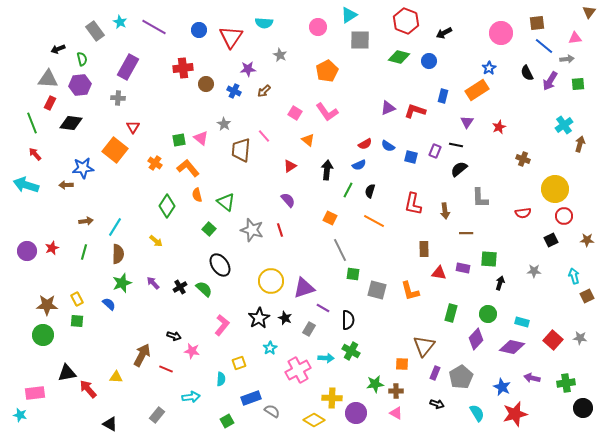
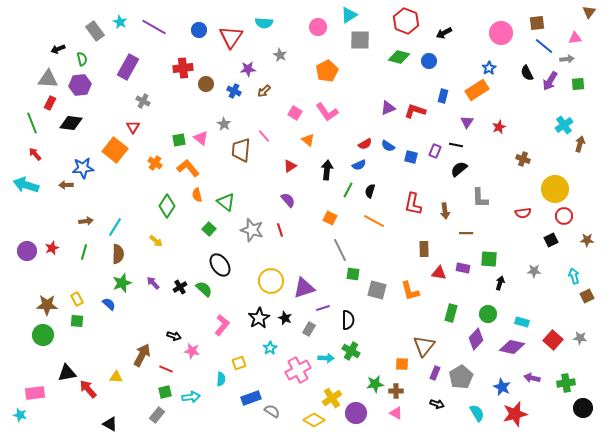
gray cross at (118, 98): moved 25 px right, 3 px down; rotated 24 degrees clockwise
purple line at (323, 308): rotated 48 degrees counterclockwise
yellow cross at (332, 398): rotated 36 degrees counterclockwise
green square at (227, 421): moved 62 px left, 29 px up; rotated 16 degrees clockwise
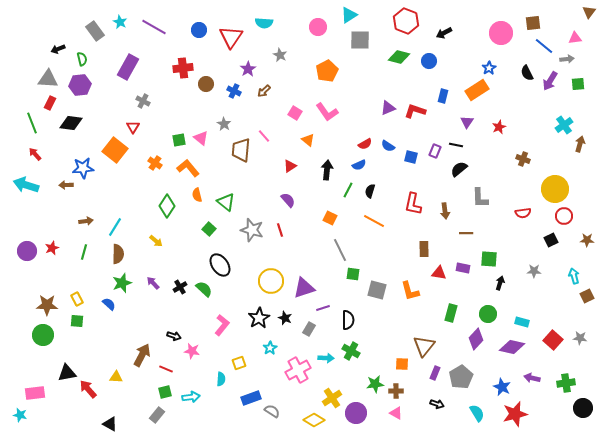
brown square at (537, 23): moved 4 px left
purple star at (248, 69): rotated 28 degrees counterclockwise
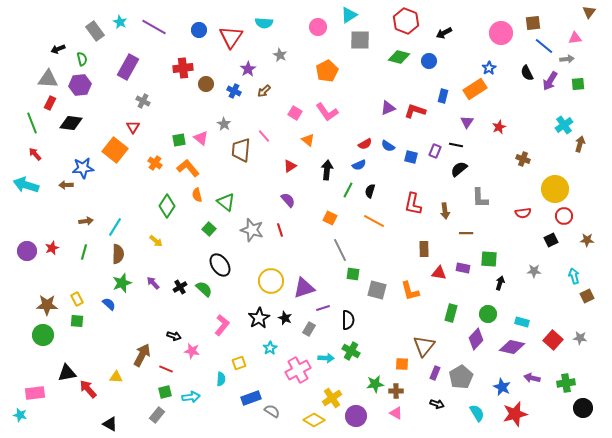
orange rectangle at (477, 90): moved 2 px left, 1 px up
purple circle at (356, 413): moved 3 px down
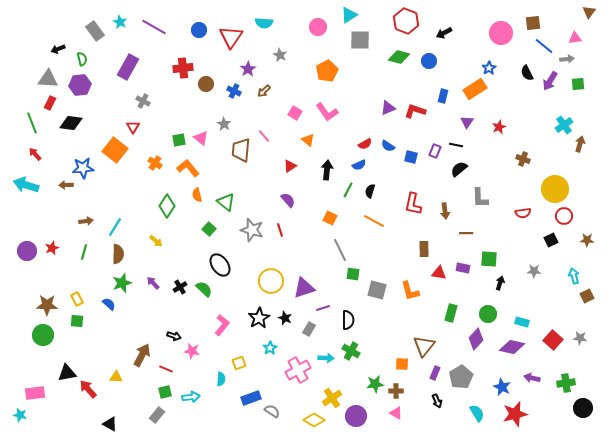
black arrow at (437, 404): moved 3 px up; rotated 48 degrees clockwise
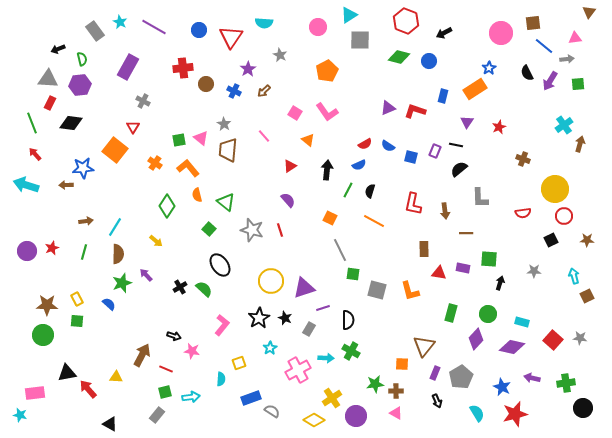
brown trapezoid at (241, 150): moved 13 px left
purple arrow at (153, 283): moved 7 px left, 8 px up
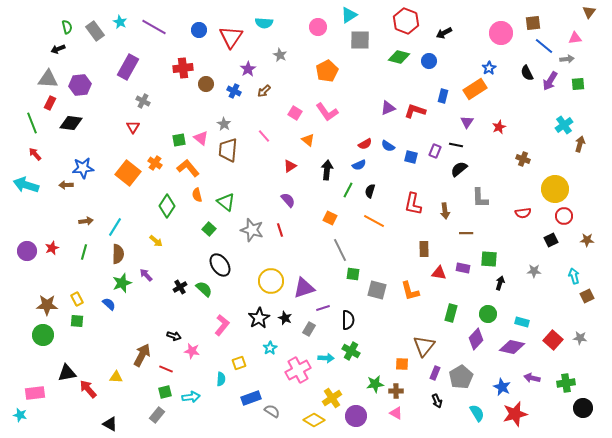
green semicircle at (82, 59): moved 15 px left, 32 px up
orange square at (115, 150): moved 13 px right, 23 px down
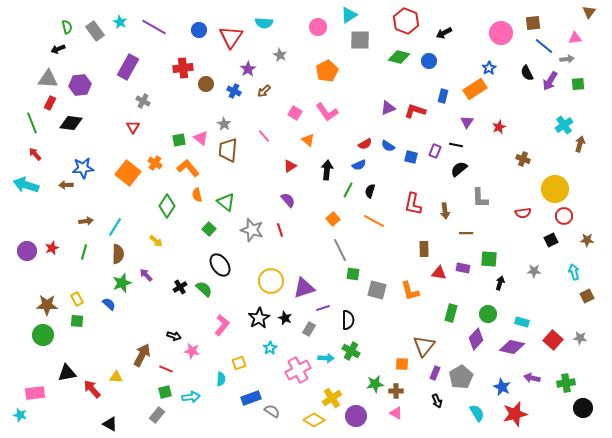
orange square at (330, 218): moved 3 px right, 1 px down; rotated 24 degrees clockwise
cyan arrow at (574, 276): moved 4 px up
red arrow at (88, 389): moved 4 px right
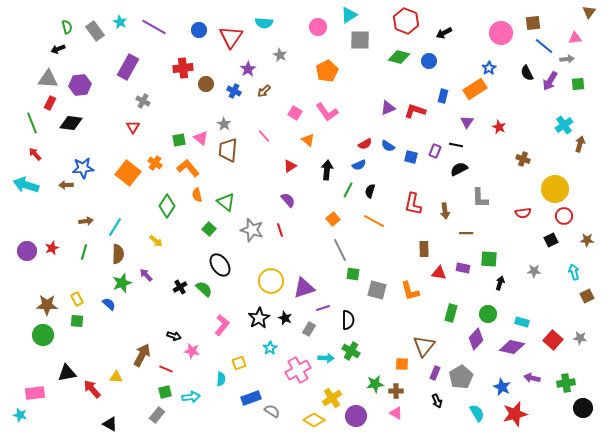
red star at (499, 127): rotated 24 degrees counterclockwise
black semicircle at (459, 169): rotated 12 degrees clockwise
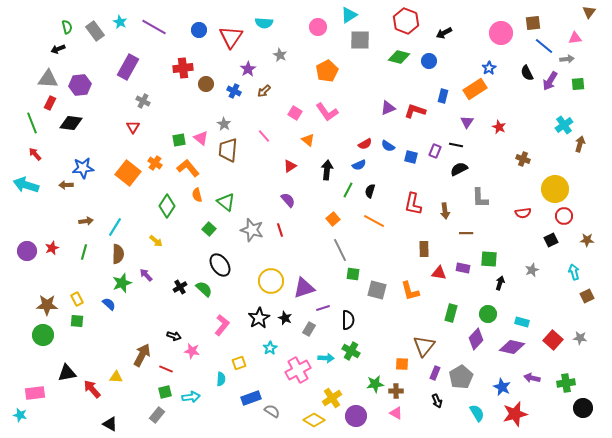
gray star at (534, 271): moved 2 px left, 1 px up; rotated 24 degrees counterclockwise
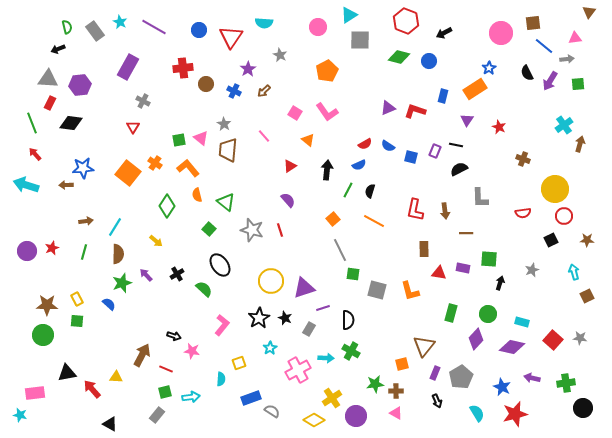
purple triangle at (467, 122): moved 2 px up
red L-shape at (413, 204): moved 2 px right, 6 px down
black cross at (180, 287): moved 3 px left, 13 px up
orange square at (402, 364): rotated 16 degrees counterclockwise
